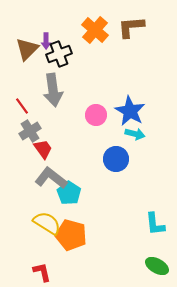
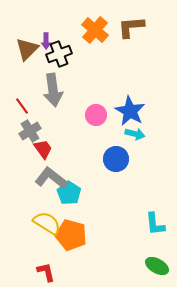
red L-shape: moved 4 px right
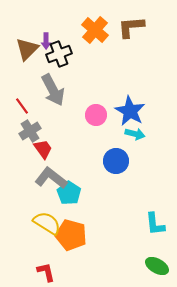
gray arrow: rotated 20 degrees counterclockwise
blue circle: moved 2 px down
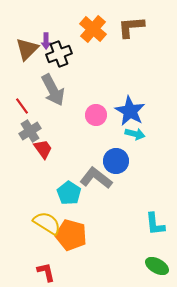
orange cross: moved 2 px left, 1 px up
gray L-shape: moved 45 px right
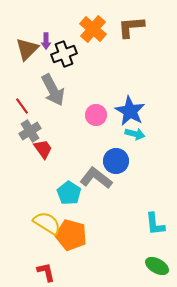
black cross: moved 5 px right
